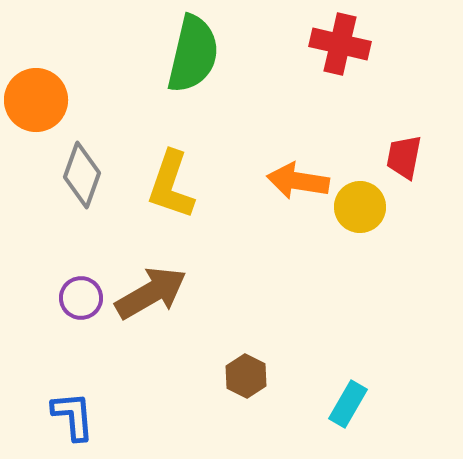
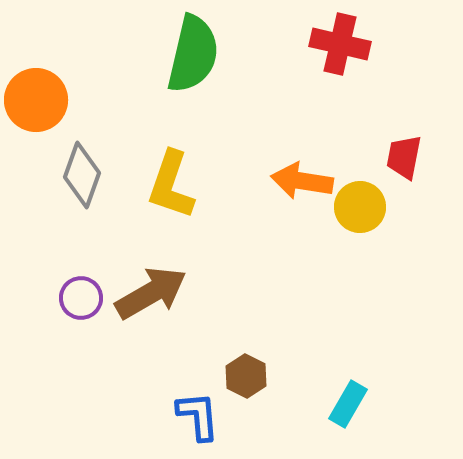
orange arrow: moved 4 px right
blue L-shape: moved 125 px right
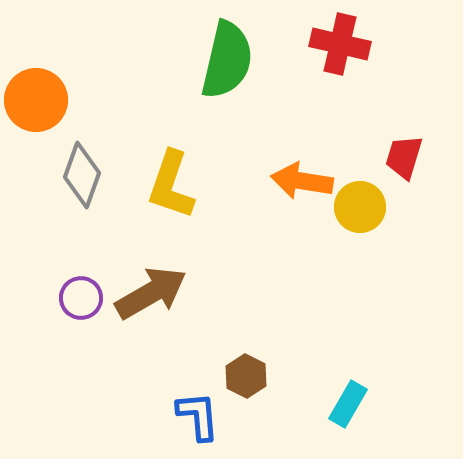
green semicircle: moved 34 px right, 6 px down
red trapezoid: rotated 6 degrees clockwise
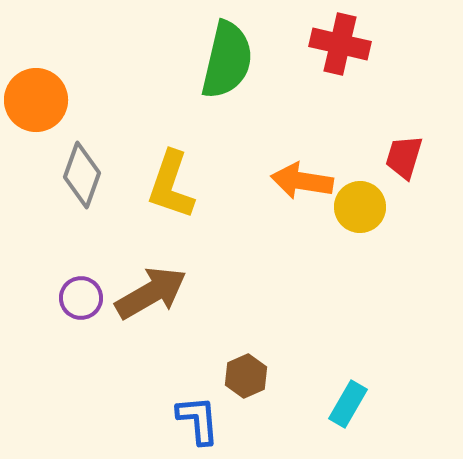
brown hexagon: rotated 9 degrees clockwise
blue L-shape: moved 4 px down
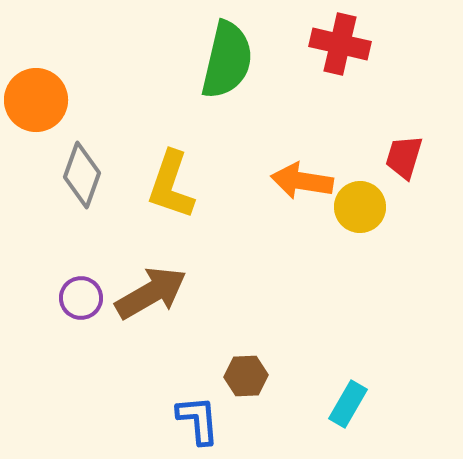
brown hexagon: rotated 21 degrees clockwise
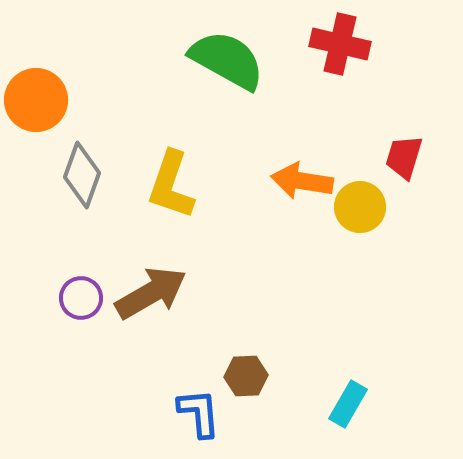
green semicircle: rotated 74 degrees counterclockwise
blue L-shape: moved 1 px right, 7 px up
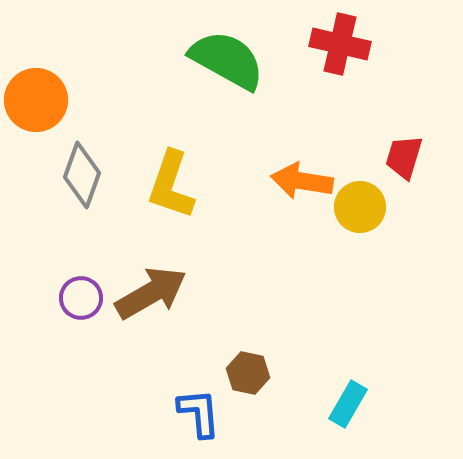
brown hexagon: moved 2 px right, 3 px up; rotated 15 degrees clockwise
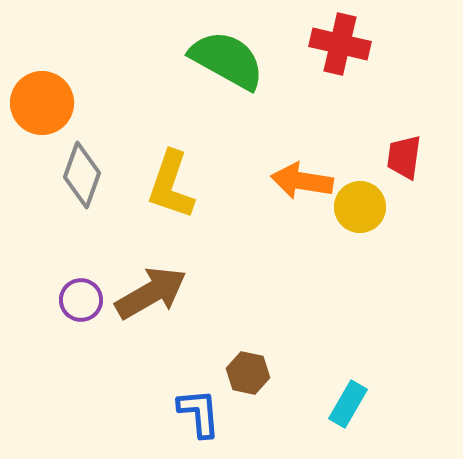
orange circle: moved 6 px right, 3 px down
red trapezoid: rotated 9 degrees counterclockwise
purple circle: moved 2 px down
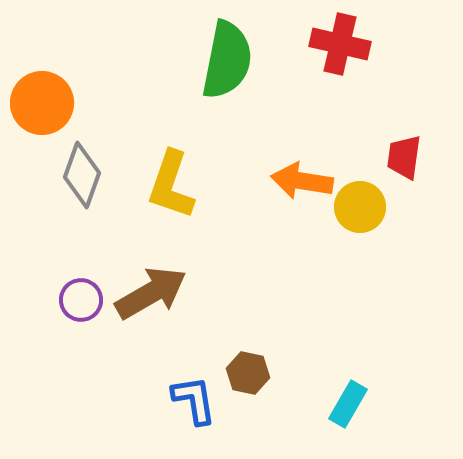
green semicircle: rotated 72 degrees clockwise
blue L-shape: moved 5 px left, 13 px up; rotated 4 degrees counterclockwise
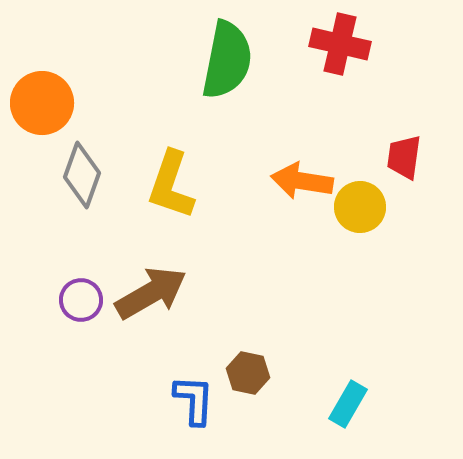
blue L-shape: rotated 12 degrees clockwise
